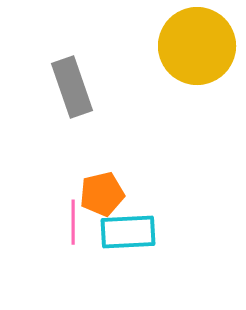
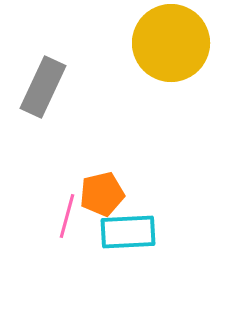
yellow circle: moved 26 px left, 3 px up
gray rectangle: moved 29 px left; rotated 44 degrees clockwise
pink line: moved 6 px left, 6 px up; rotated 15 degrees clockwise
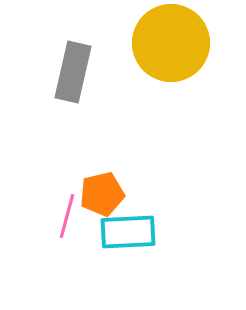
gray rectangle: moved 30 px right, 15 px up; rotated 12 degrees counterclockwise
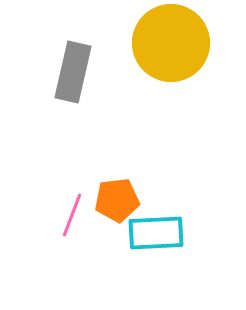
orange pentagon: moved 15 px right, 6 px down; rotated 6 degrees clockwise
pink line: moved 5 px right, 1 px up; rotated 6 degrees clockwise
cyan rectangle: moved 28 px right, 1 px down
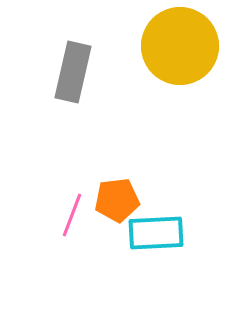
yellow circle: moved 9 px right, 3 px down
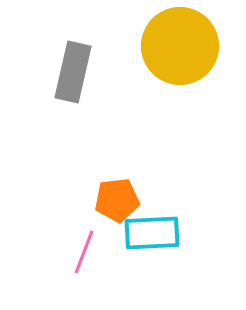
pink line: moved 12 px right, 37 px down
cyan rectangle: moved 4 px left
